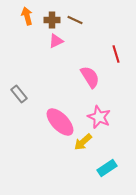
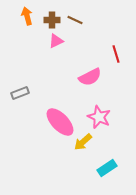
pink semicircle: rotated 95 degrees clockwise
gray rectangle: moved 1 px right, 1 px up; rotated 72 degrees counterclockwise
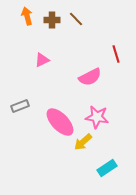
brown line: moved 1 px right, 1 px up; rotated 21 degrees clockwise
pink triangle: moved 14 px left, 19 px down
gray rectangle: moved 13 px down
pink star: moved 2 px left; rotated 15 degrees counterclockwise
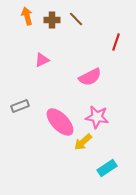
red line: moved 12 px up; rotated 36 degrees clockwise
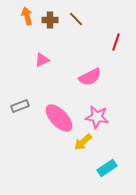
brown cross: moved 2 px left
pink ellipse: moved 1 px left, 4 px up
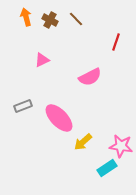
orange arrow: moved 1 px left, 1 px down
brown cross: rotated 28 degrees clockwise
gray rectangle: moved 3 px right
pink star: moved 24 px right, 29 px down
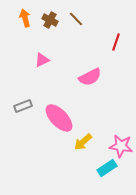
orange arrow: moved 1 px left, 1 px down
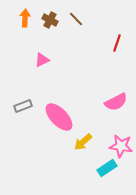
orange arrow: rotated 18 degrees clockwise
red line: moved 1 px right, 1 px down
pink semicircle: moved 26 px right, 25 px down
pink ellipse: moved 1 px up
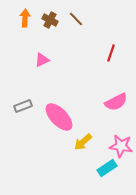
red line: moved 6 px left, 10 px down
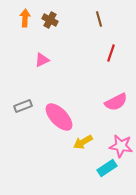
brown line: moved 23 px right; rotated 28 degrees clockwise
yellow arrow: rotated 12 degrees clockwise
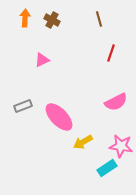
brown cross: moved 2 px right
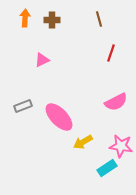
brown cross: rotated 28 degrees counterclockwise
